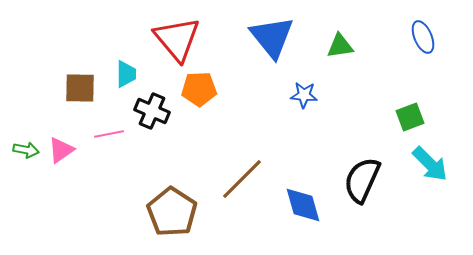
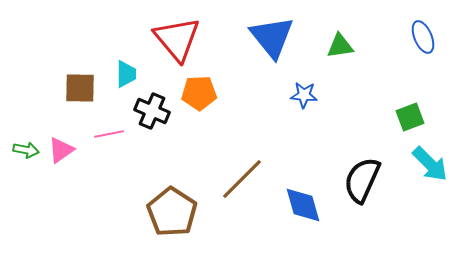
orange pentagon: moved 4 px down
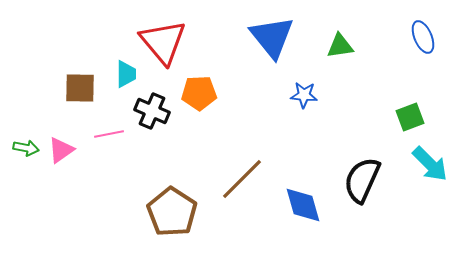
red triangle: moved 14 px left, 3 px down
green arrow: moved 2 px up
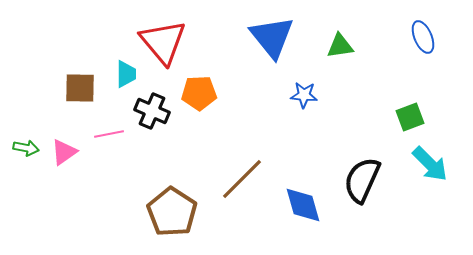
pink triangle: moved 3 px right, 2 px down
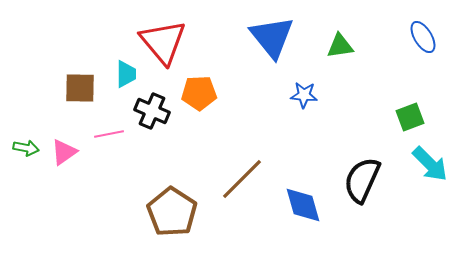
blue ellipse: rotated 8 degrees counterclockwise
